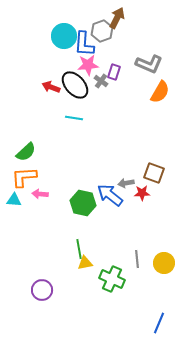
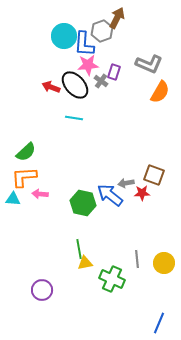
brown square: moved 2 px down
cyan triangle: moved 1 px left, 1 px up
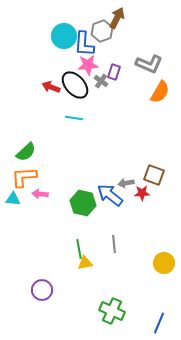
gray line: moved 23 px left, 15 px up
green cross: moved 32 px down
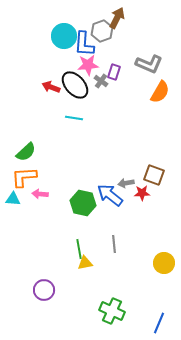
purple circle: moved 2 px right
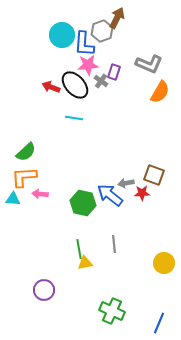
cyan circle: moved 2 px left, 1 px up
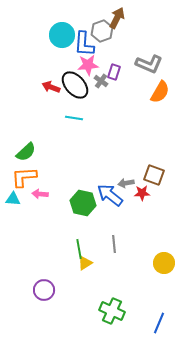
yellow triangle: rotated 21 degrees counterclockwise
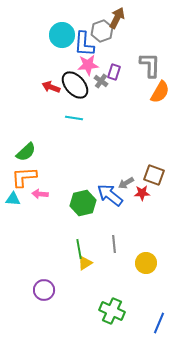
gray L-shape: moved 1 px right, 1 px down; rotated 112 degrees counterclockwise
gray arrow: rotated 21 degrees counterclockwise
green hexagon: rotated 25 degrees counterclockwise
yellow circle: moved 18 px left
